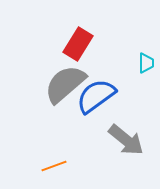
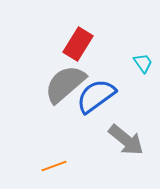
cyan trapezoid: moved 3 px left; rotated 35 degrees counterclockwise
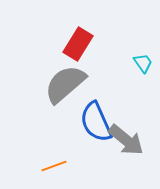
blue semicircle: moved 26 px down; rotated 78 degrees counterclockwise
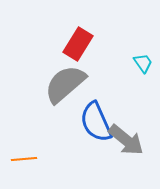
orange line: moved 30 px left, 7 px up; rotated 15 degrees clockwise
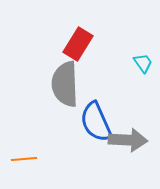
gray semicircle: rotated 51 degrees counterclockwise
gray arrow: moved 2 px right; rotated 36 degrees counterclockwise
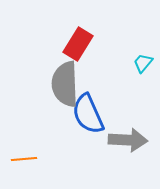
cyan trapezoid: rotated 105 degrees counterclockwise
blue semicircle: moved 8 px left, 8 px up
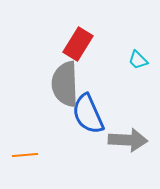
cyan trapezoid: moved 5 px left, 3 px up; rotated 85 degrees counterclockwise
orange line: moved 1 px right, 4 px up
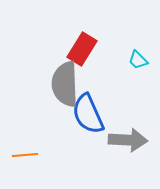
red rectangle: moved 4 px right, 5 px down
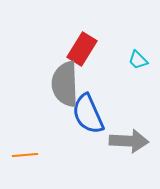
gray arrow: moved 1 px right, 1 px down
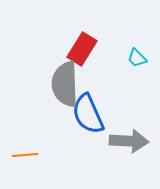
cyan trapezoid: moved 1 px left, 2 px up
